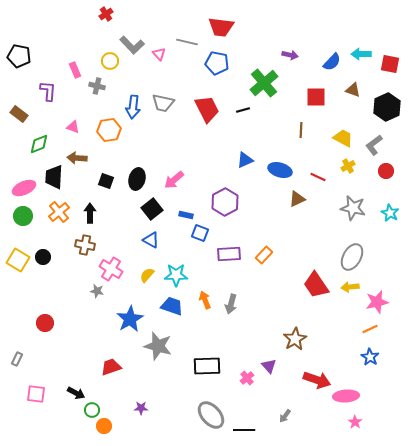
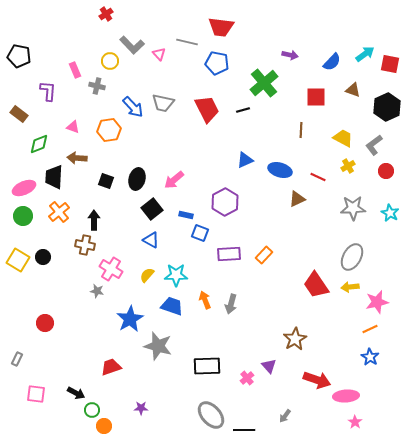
cyan arrow at (361, 54): moved 4 px right; rotated 144 degrees clockwise
blue arrow at (133, 107): rotated 50 degrees counterclockwise
gray star at (353, 208): rotated 15 degrees counterclockwise
black arrow at (90, 213): moved 4 px right, 7 px down
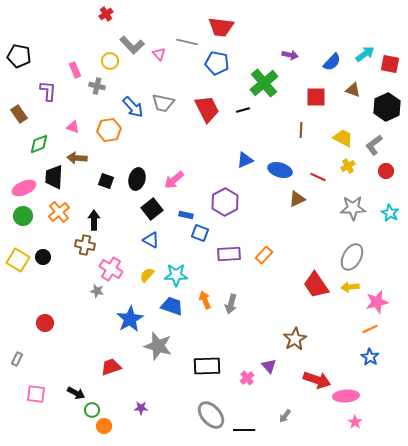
brown rectangle at (19, 114): rotated 18 degrees clockwise
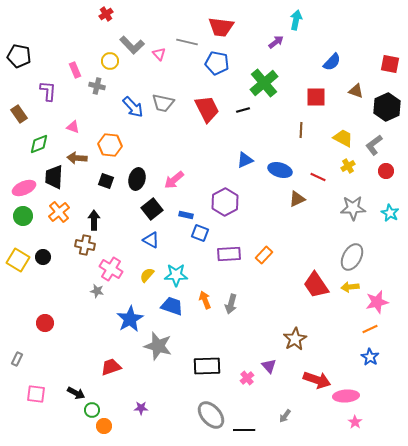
cyan arrow at (365, 54): moved 69 px left, 34 px up; rotated 42 degrees counterclockwise
purple arrow at (290, 55): moved 14 px left, 13 px up; rotated 49 degrees counterclockwise
brown triangle at (353, 90): moved 3 px right, 1 px down
orange hexagon at (109, 130): moved 1 px right, 15 px down; rotated 15 degrees clockwise
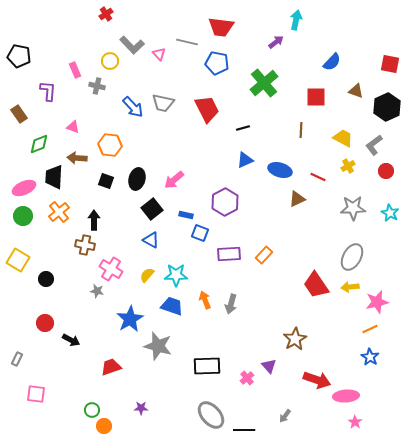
black line at (243, 110): moved 18 px down
black circle at (43, 257): moved 3 px right, 22 px down
black arrow at (76, 393): moved 5 px left, 53 px up
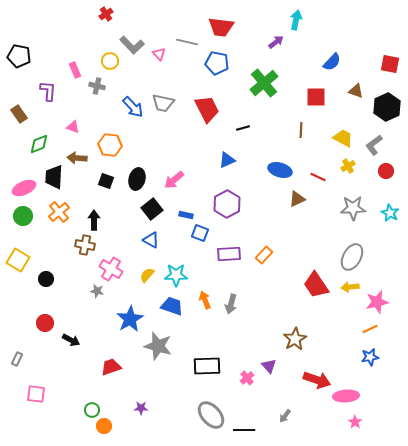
blue triangle at (245, 160): moved 18 px left
purple hexagon at (225, 202): moved 2 px right, 2 px down
blue star at (370, 357): rotated 30 degrees clockwise
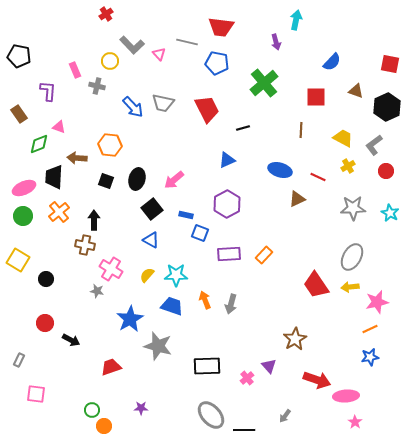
purple arrow at (276, 42): rotated 112 degrees clockwise
pink triangle at (73, 127): moved 14 px left
gray rectangle at (17, 359): moved 2 px right, 1 px down
